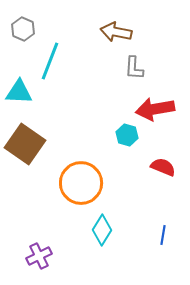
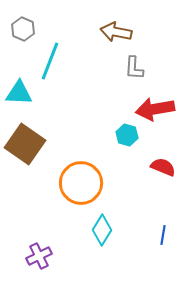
cyan triangle: moved 1 px down
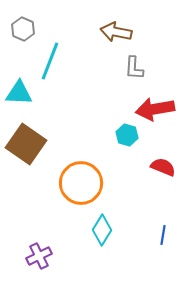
brown square: moved 1 px right
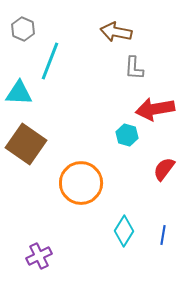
red semicircle: moved 1 px right, 2 px down; rotated 75 degrees counterclockwise
cyan diamond: moved 22 px right, 1 px down
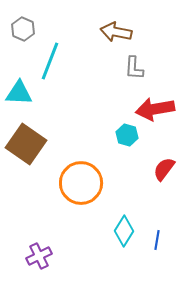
blue line: moved 6 px left, 5 px down
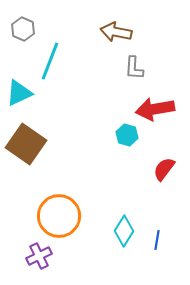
cyan triangle: rotated 28 degrees counterclockwise
orange circle: moved 22 px left, 33 px down
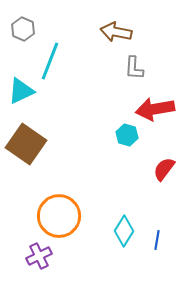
cyan triangle: moved 2 px right, 2 px up
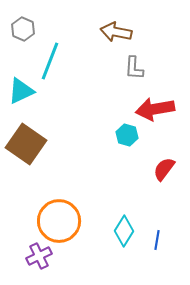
orange circle: moved 5 px down
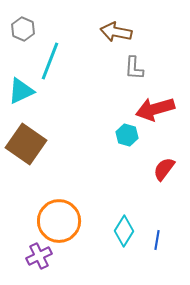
red arrow: rotated 6 degrees counterclockwise
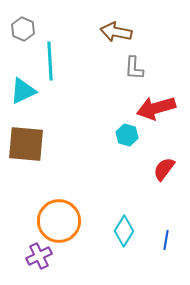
cyan line: rotated 24 degrees counterclockwise
cyan triangle: moved 2 px right
red arrow: moved 1 px right, 1 px up
brown square: rotated 30 degrees counterclockwise
blue line: moved 9 px right
